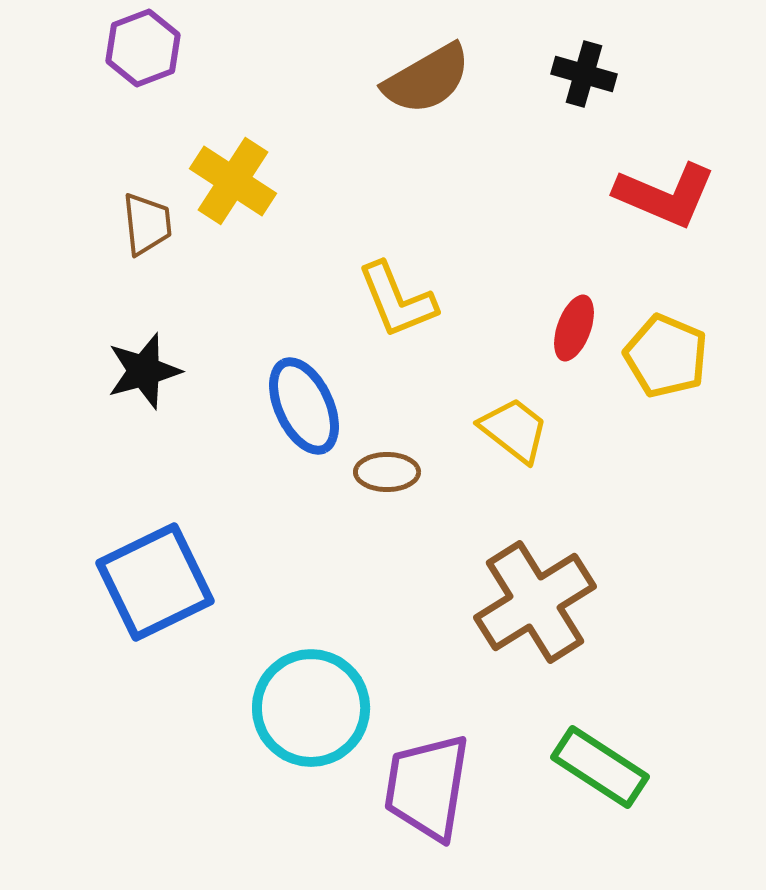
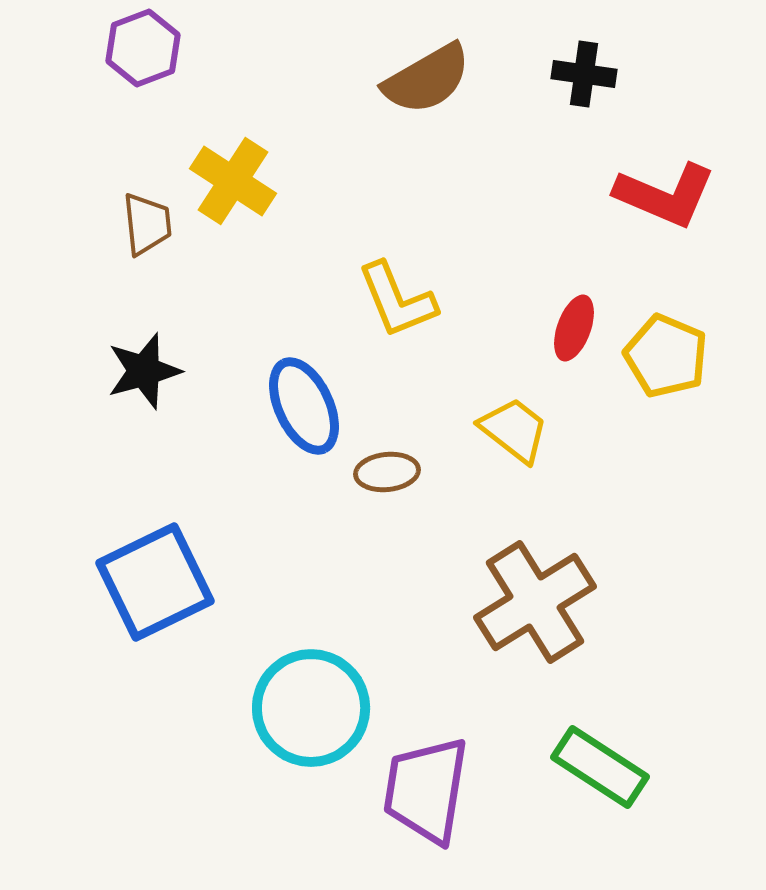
black cross: rotated 8 degrees counterclockwise
brown ellipse: rotated 6 degrees counterclockwise
purple trapezoid: moved 1 px left, 3 px down
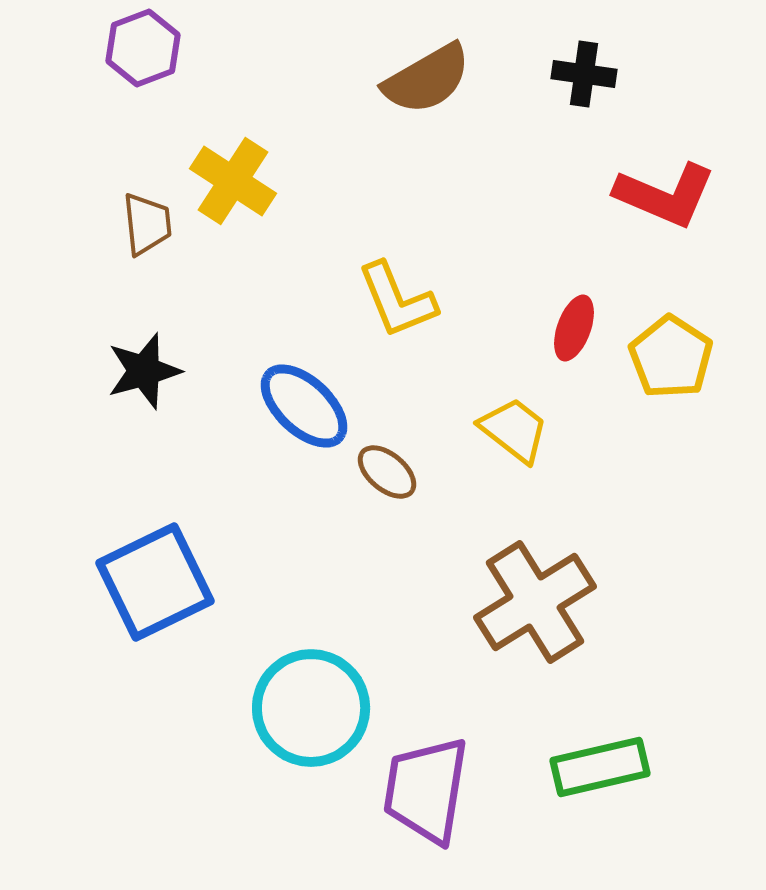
yellow pentagon: moved 5 px right, 1 px down; rotated 10 degrees clockwise
blue ellipse: rotated 22 degrees counterclockwise
brown ellipse: rotated 46 degrees clockwise
green rectangle: rotated 46 degrees counterclockwise
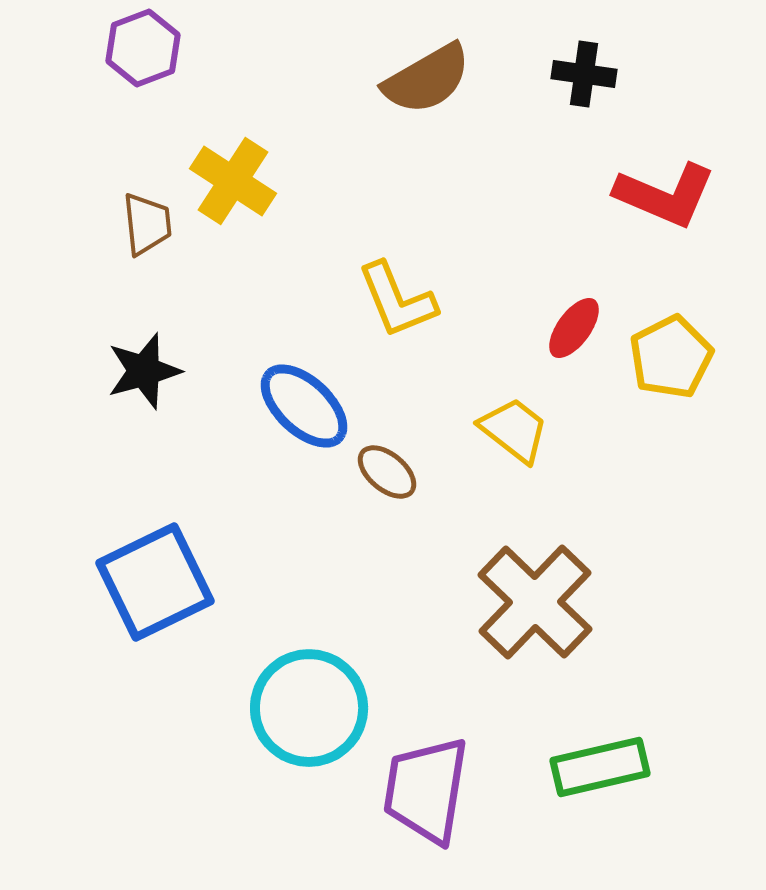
red ellipse: rotated 16 degrees clockwise
yellow pentagon: rotated 12 degrees clockwise
brown cross: rotated 14 degrees counterclockwise
cyan circle: moved 2 px left
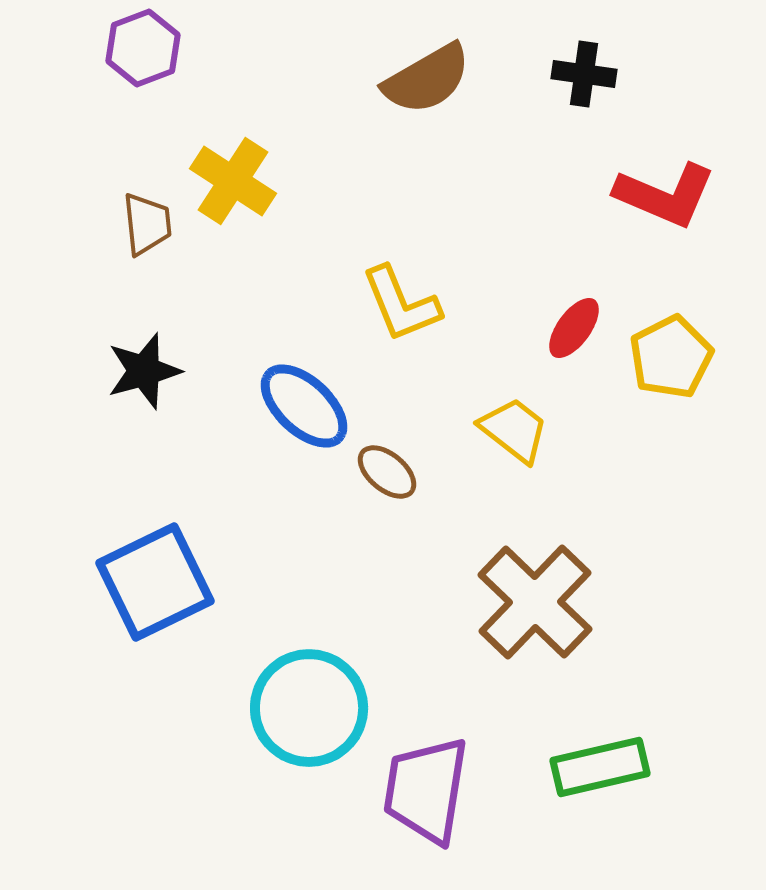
yellow L-shape: moved 4 px right, 4 px down
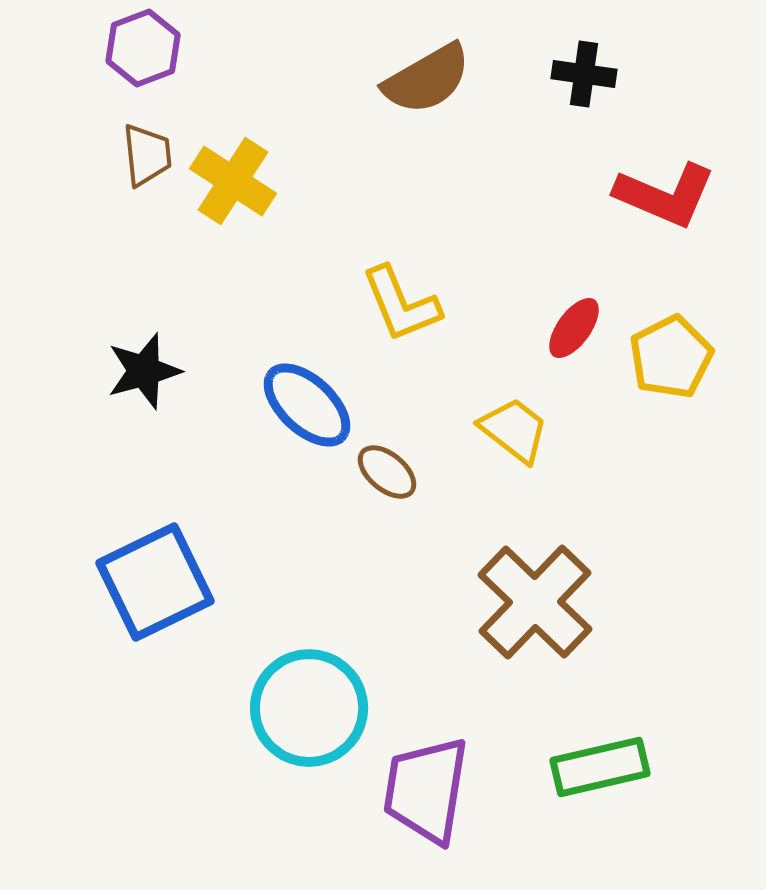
brown trapezoid: moved 69 px up
blue ellipse: moved 3 px right, 1 px up
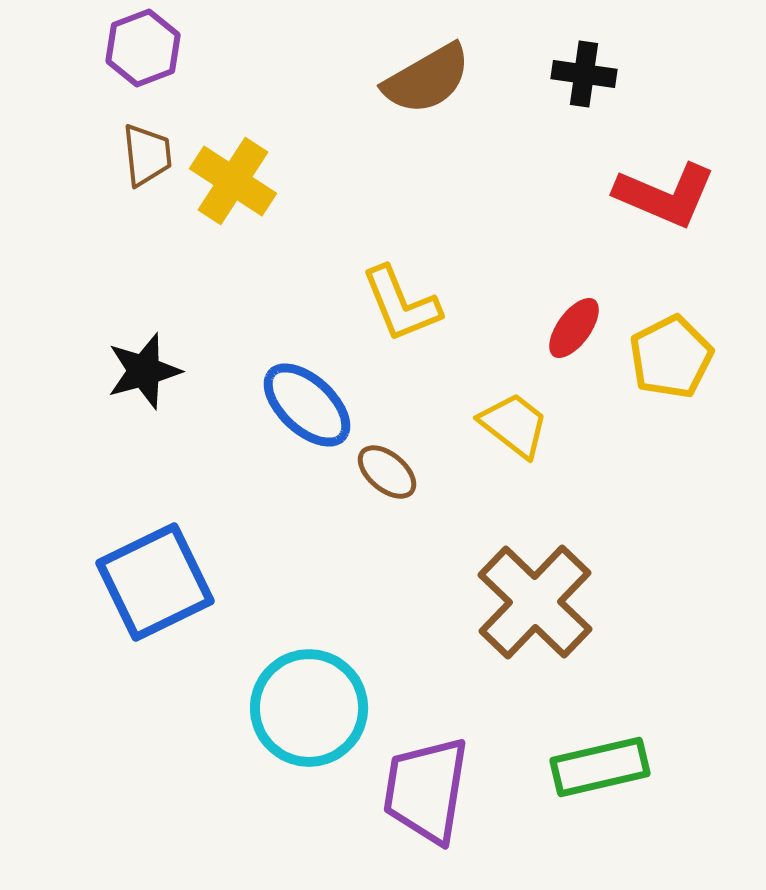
yellow trapezoid: moved 5 px up
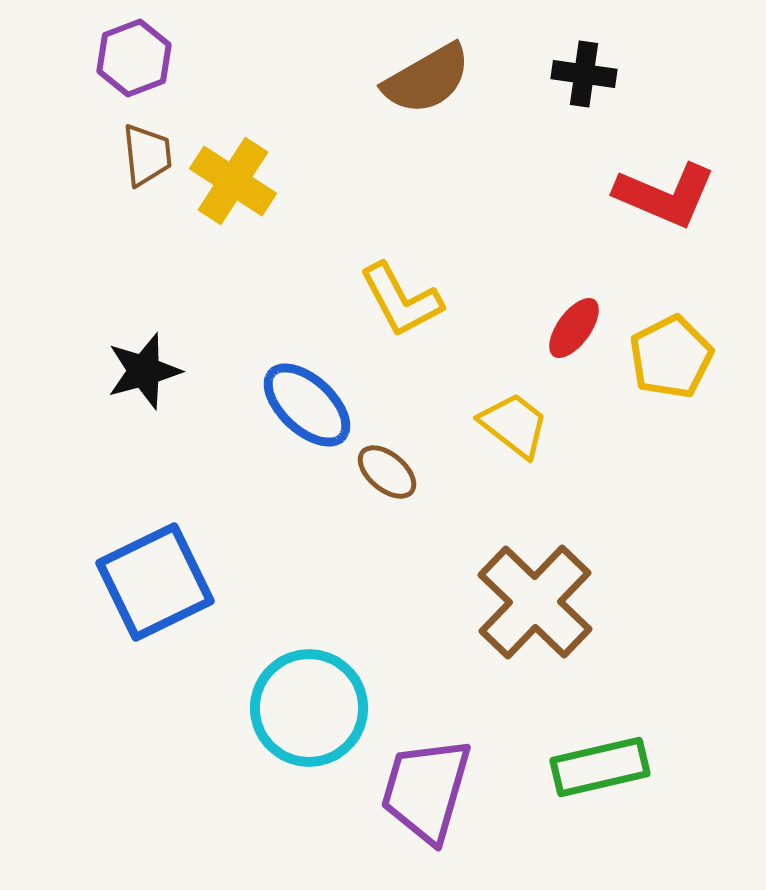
purple hexagon: moved 9 px left, 10 px down
yellow L-shape: moved 4 px up; rotated 6 degrees counterclockwise
purple trapezoid: rotated 7 degrees clockwise
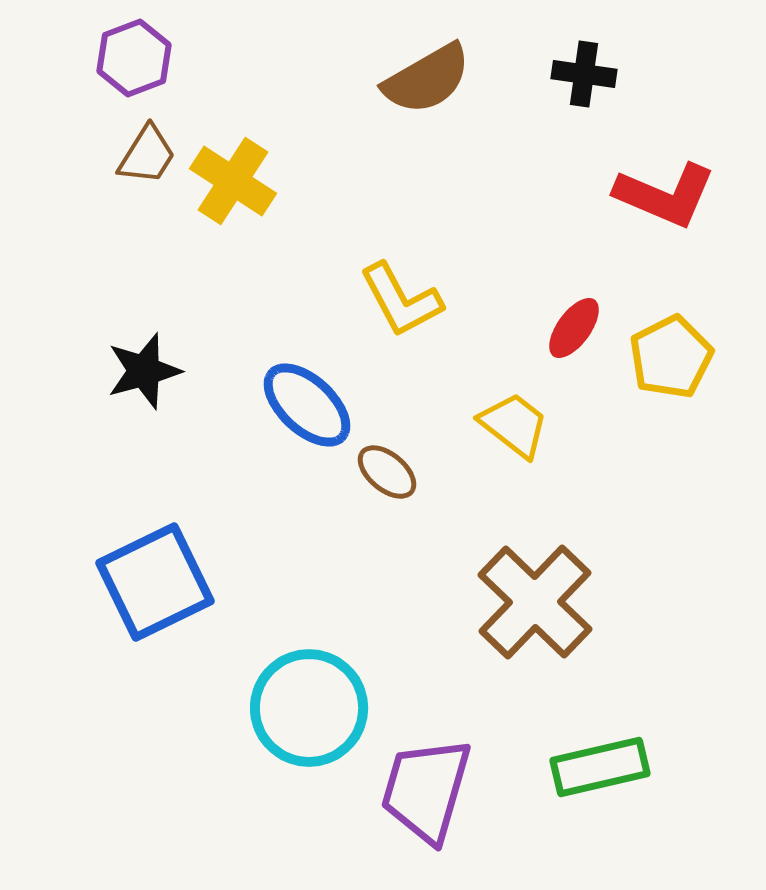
brown trapezoid: rotated 38 degrees clockwise
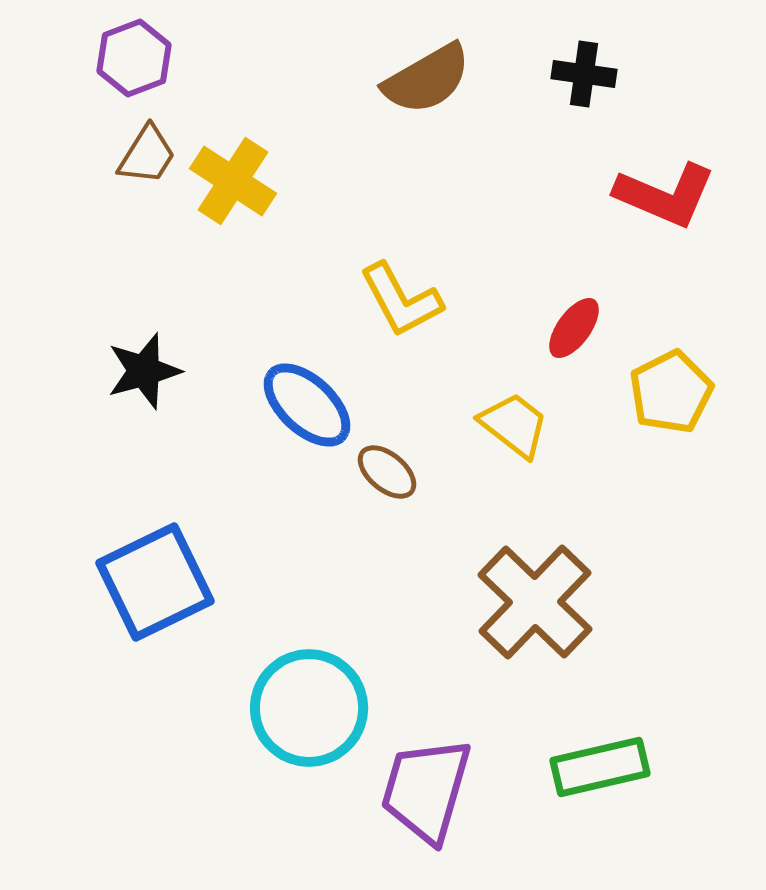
yellow pentagon: moved 35 px down
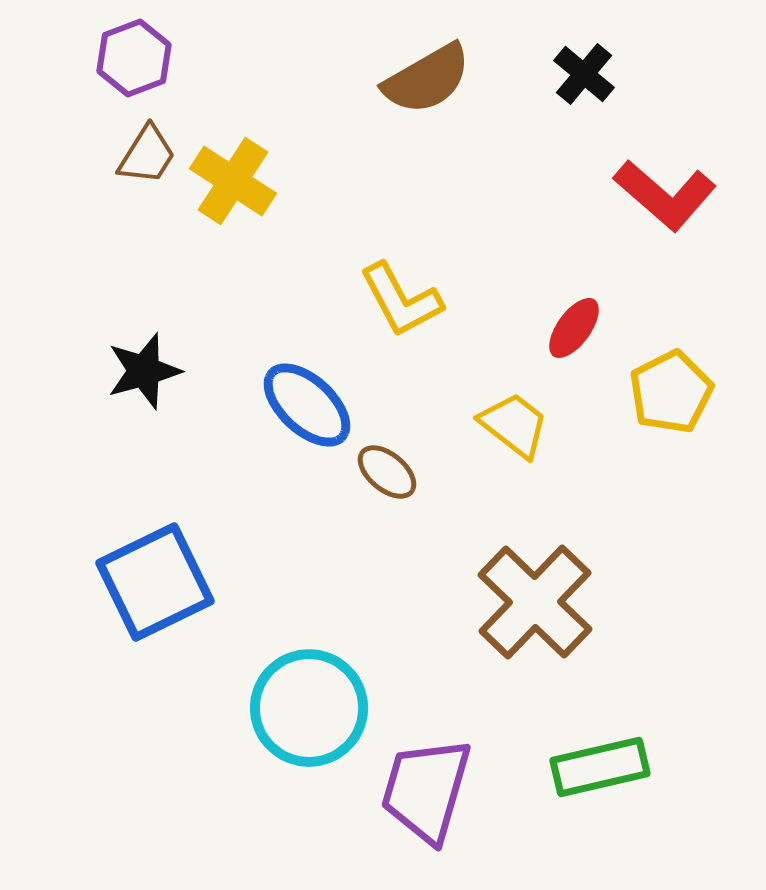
black cross: rotated 32 degrees clockwise
red L-shape: rotated 18 degrees clockwise
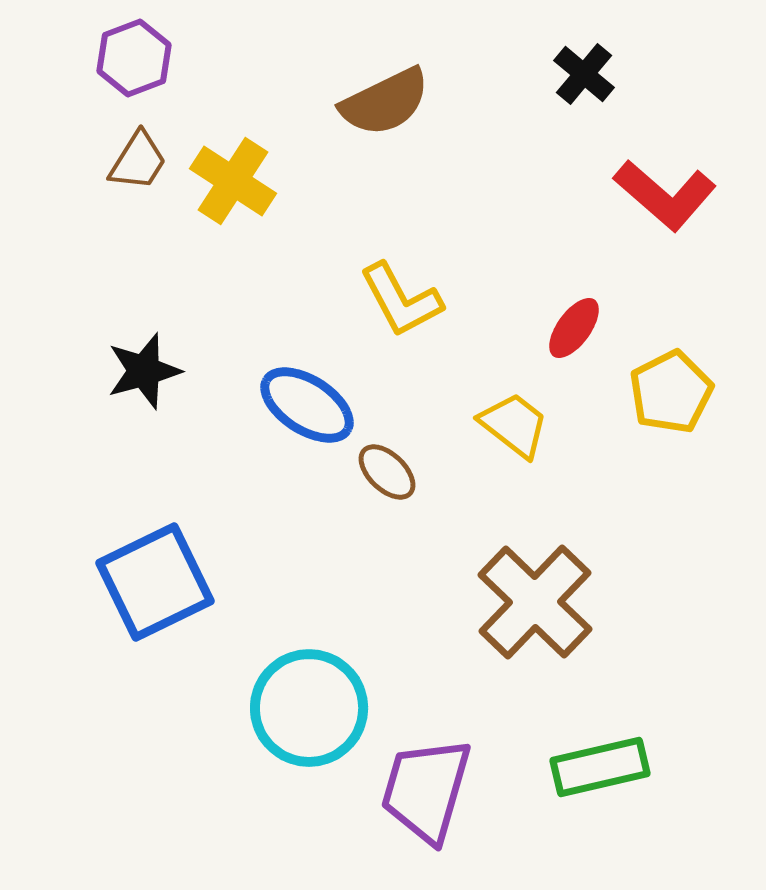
brown semicircle: moved 42 px left, 23 px down; rotated 4 degrees clockwise
brown trapezoid: moved 9 px left, 6 px down
blue ellipse: rotated 10 degrees counterclockwise
brown ellipse: rotated 4 degrees clockwise
